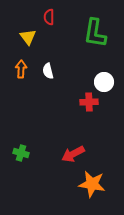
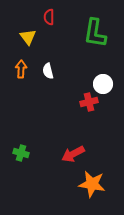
white circle: moved 1 px left, 2 px down
red cross: rotated 12 degrees counterclockwise
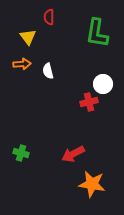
green L-shape: moved 2 px right
orange arrow: moved 1 px right, 5 px up; rotated 84 degrees clockwise
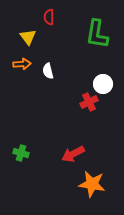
green L-shape: moved 1 px down
red cross: rotated 12 degrees counterclockwise
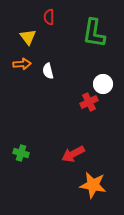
green L-shape: moved 3 px left, 1 px up
orange star: moved 1 px right, 1 px down
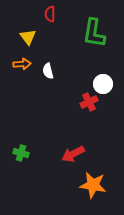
red semicircle: moved 1 px right, 3 px up
